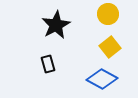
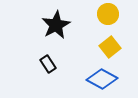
black rectangle: rotated 18 degrees counterclockwise
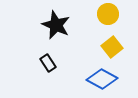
black star: rotated 20 degrees counterclockwise
yellow square: moved 2 px right
black rectangle: moved 1 px up
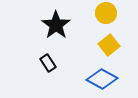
yellow circle: moved 2 px left, 1 px up
black star: rotated 12 degrees clockwise
yellow square: moved 3 px left, 2 px up
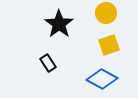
black star: moved 3 px right, 1 px up
yellow square: rotated 20 degrees clockwise
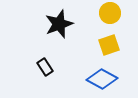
yellow circle: moved 4 px right
black star: rotated 16 degrees clockwise
black rectangle: moved 3 px left, 4 px down
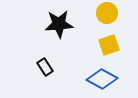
yellow circle: moved 3 px left
black star: rotated 16 degrees clockwise
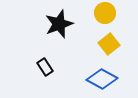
yellow circle: moved 2 px left
black star: rotated 16 degrees counterclockwise
yellow square: moved 1 px up; rotated 20 degrees counterclockwise
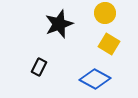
yellow square: rotated 20 degrees counterclockwise
black rectangle: moved 6 px left; rotated 60 degrees clockwise
blue diamond: moved 7 px left
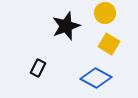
black star: moved 7 px right, 2 px down
black rectangle: moved 1 px left, 1 px down
blue diamond: moved 1 px right, 1 px up
